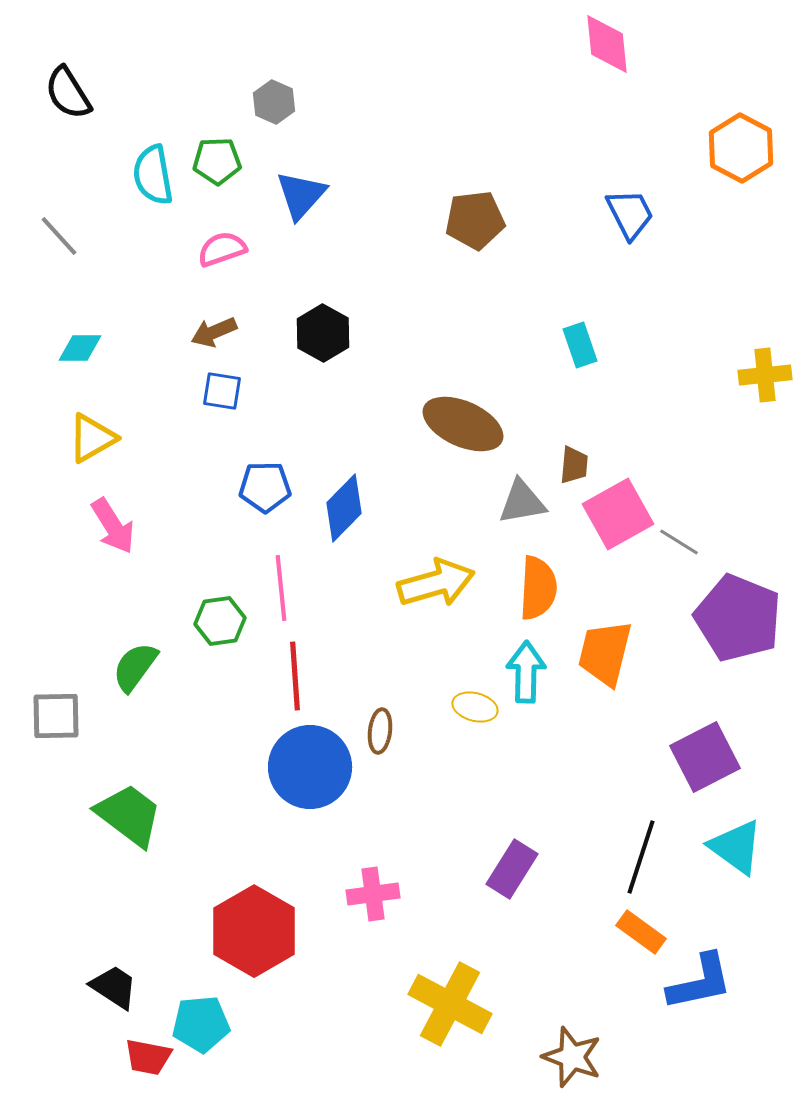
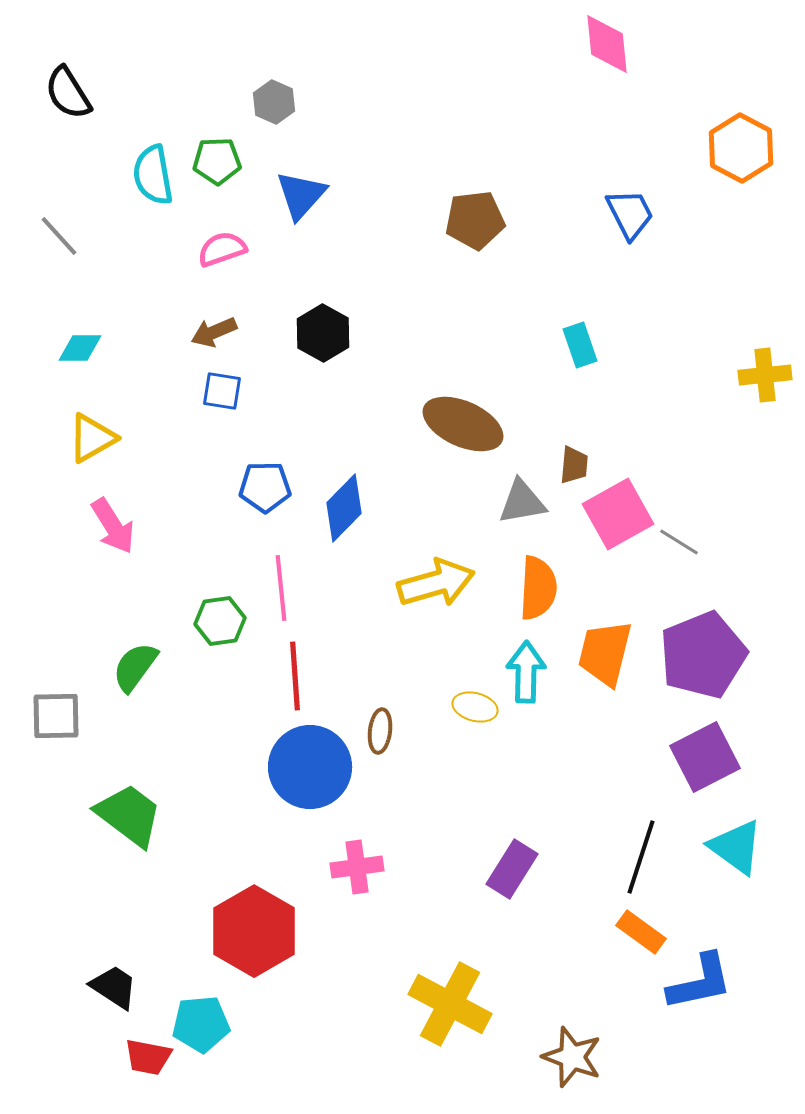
purple pentagon at (738, 618): moved 35 px left, 37 px down; rotated 28 degrees clockwise
pink cross at (373, 894): moved 16 px left, 27 px up
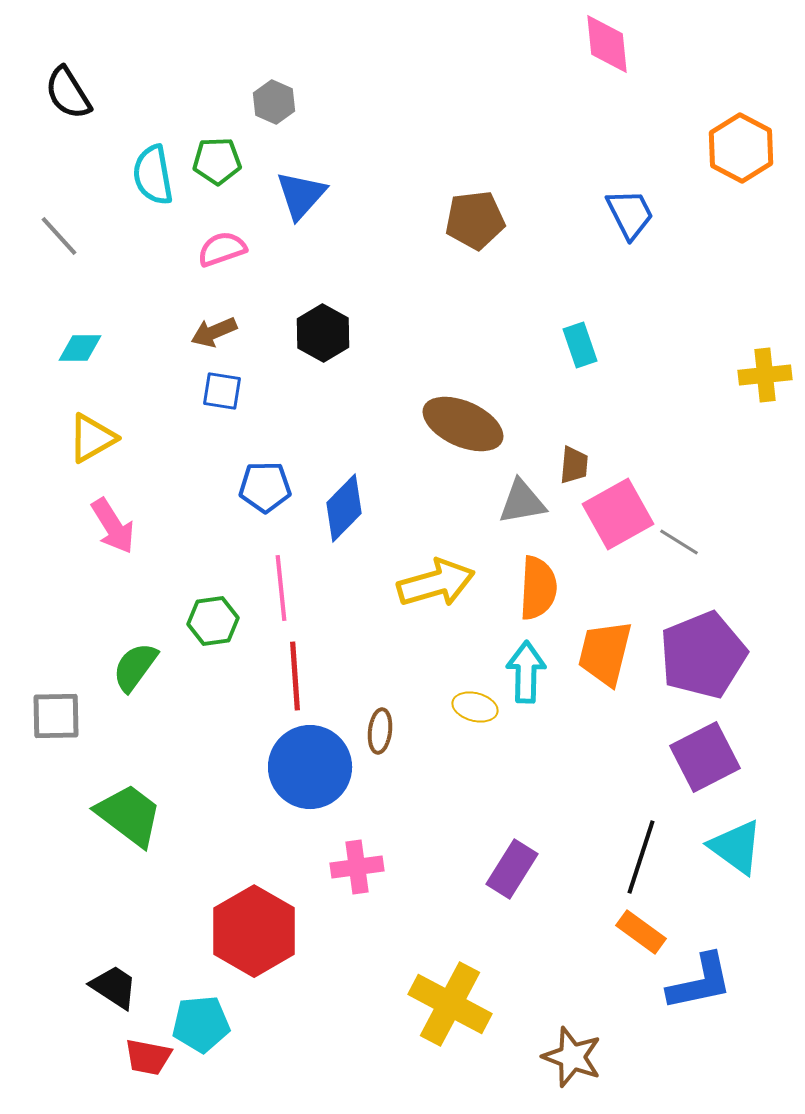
green hexagon at (220, 621): moved 7 px left
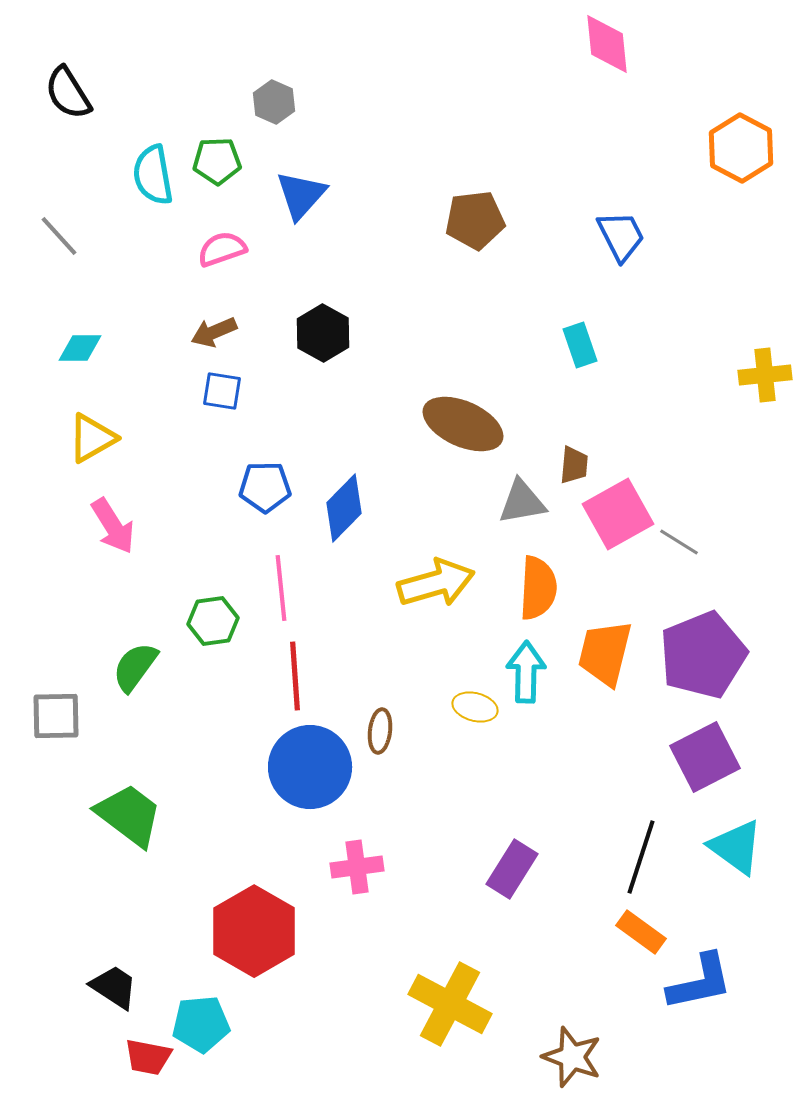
blue trapezoid at (630, 214): moved 9 px left, 22 px down
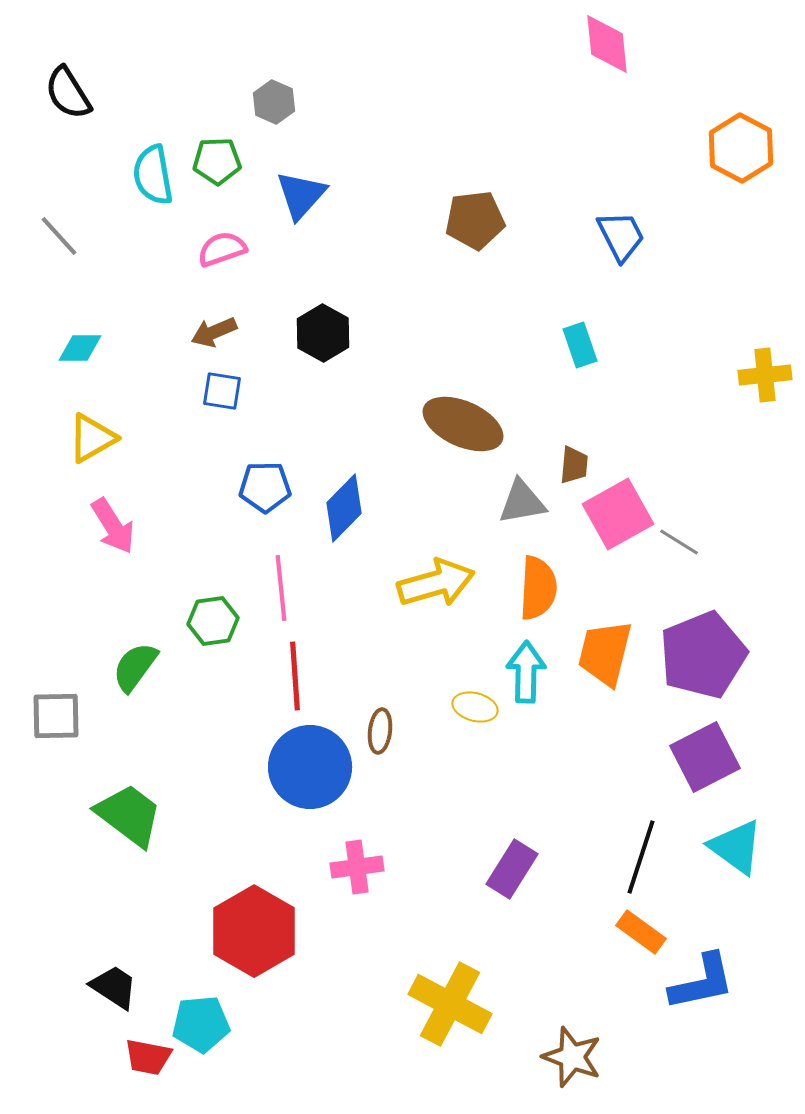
blue L-shape at (700, 982): moved 2 px right
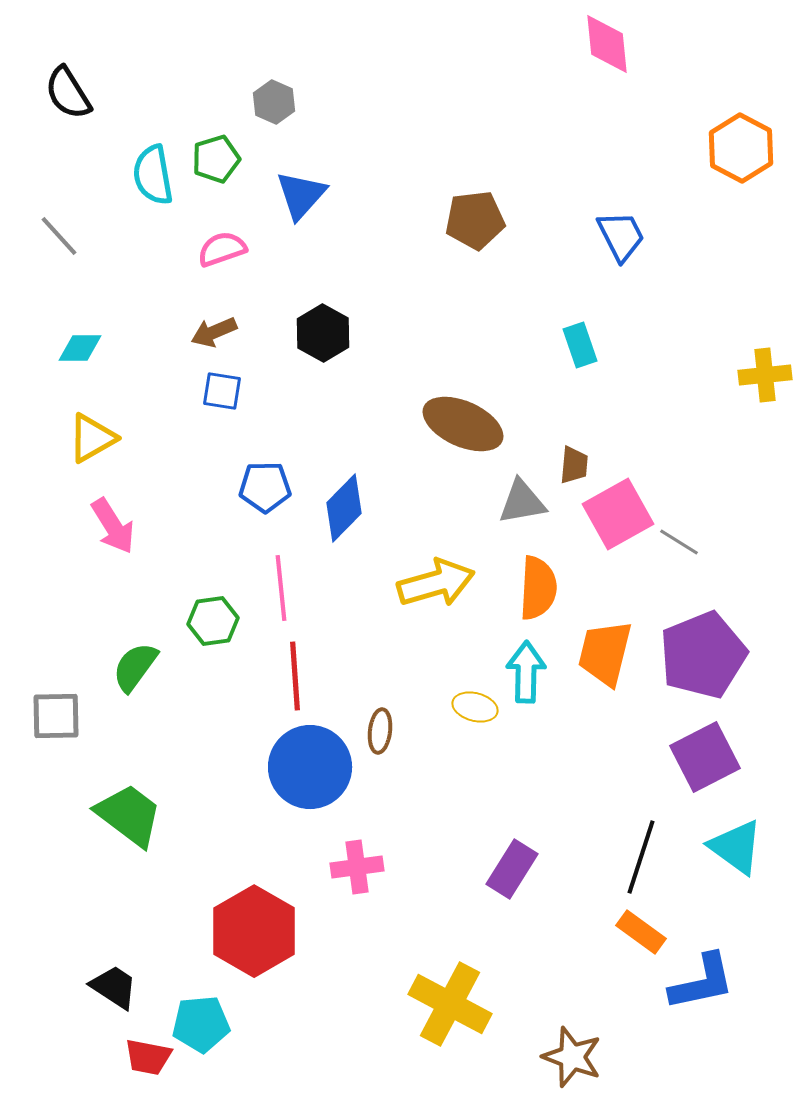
green pentagon at (217, 161): moved 1 px left, 2 px up; rotated 15 degrees counterclockwise
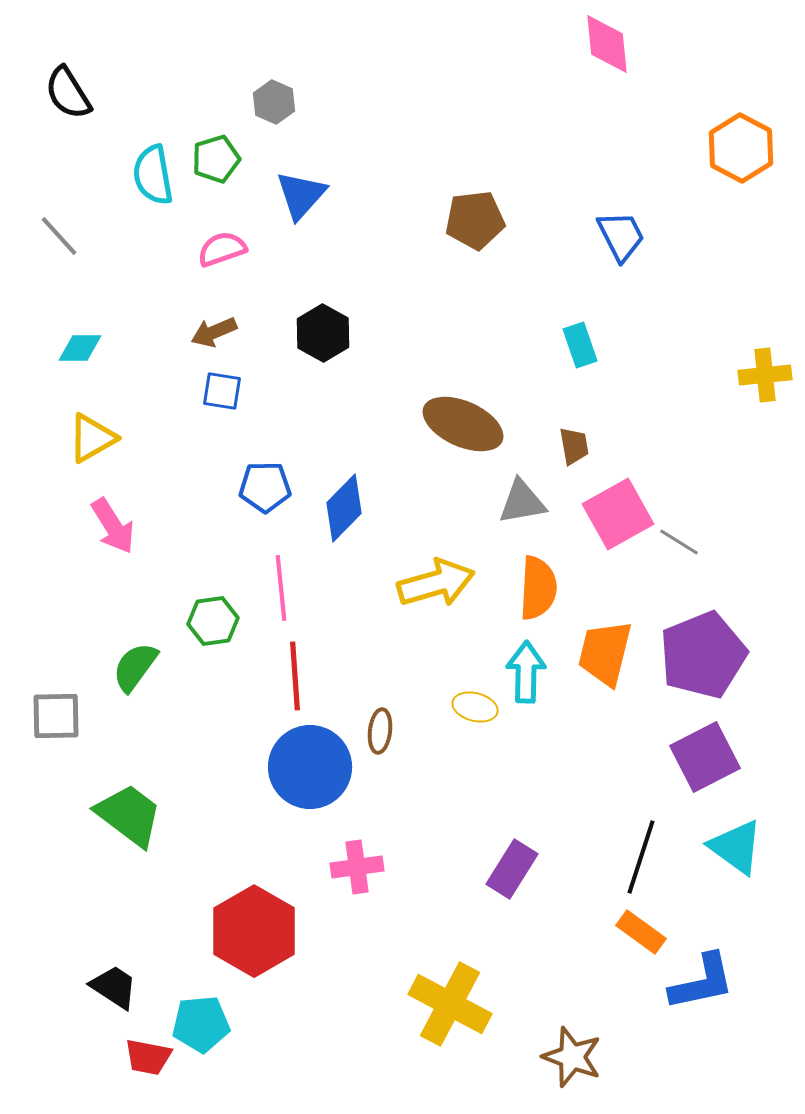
brown trapezoid at (574, 465): moved 19 px up; rotated 15 degrees counterclockwise
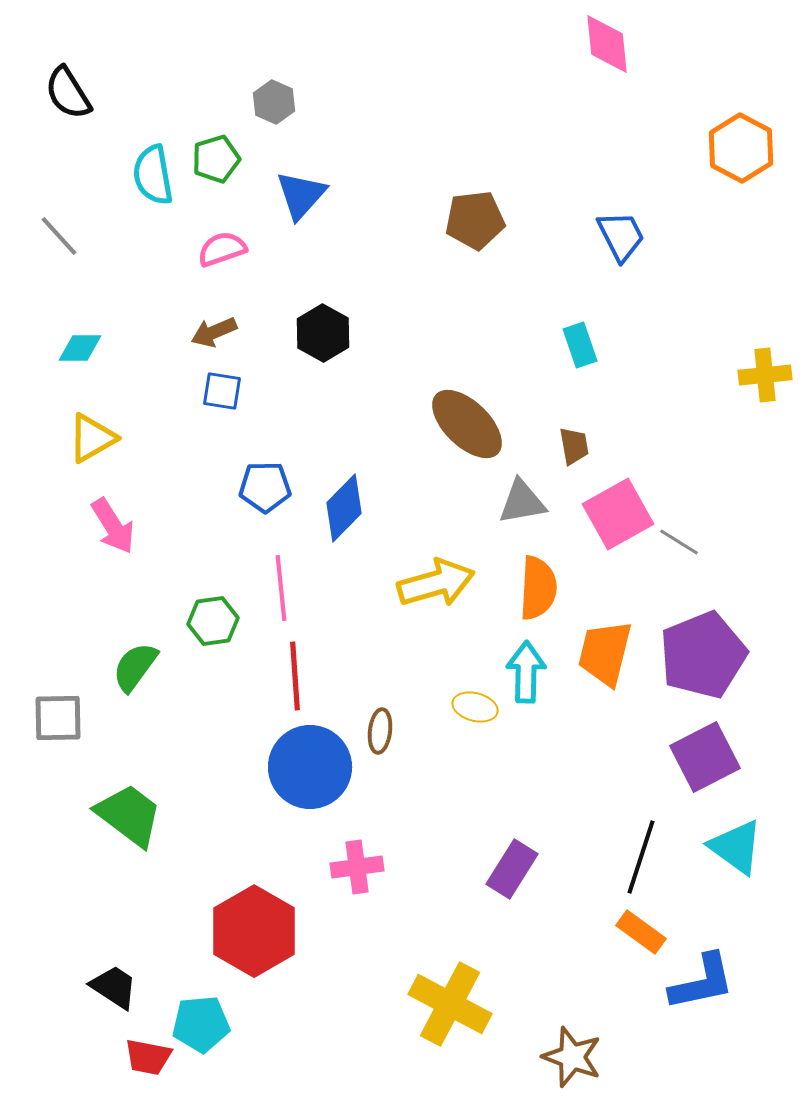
brown ellipse at (463, 424): moved 4 px right; rotated 20 degrees clockwise
gray square at (56, 716): moved 2 px right, 2 px down
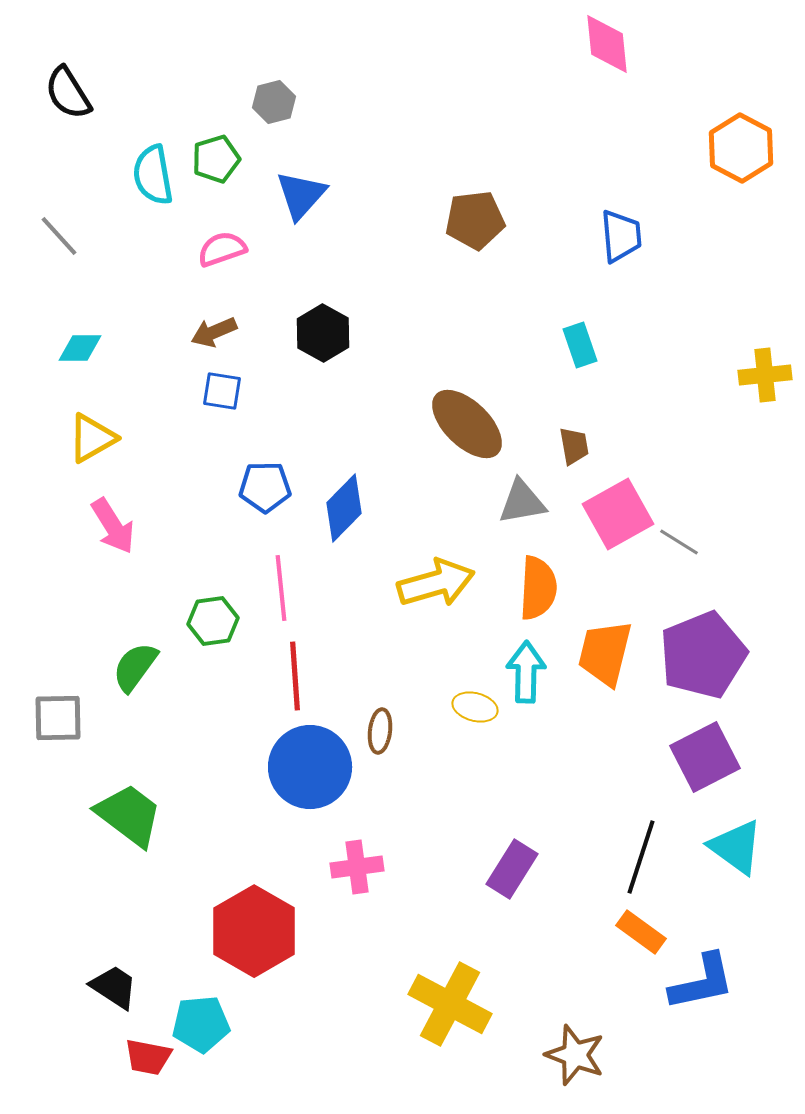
gray hexagon at (274, 102): rotated 21 degrees clockwise
blue trapezoid at (621, 236): rotated 22 degrees clockwise
brown star at (572, 1057): moved 3 px right, 2 px up
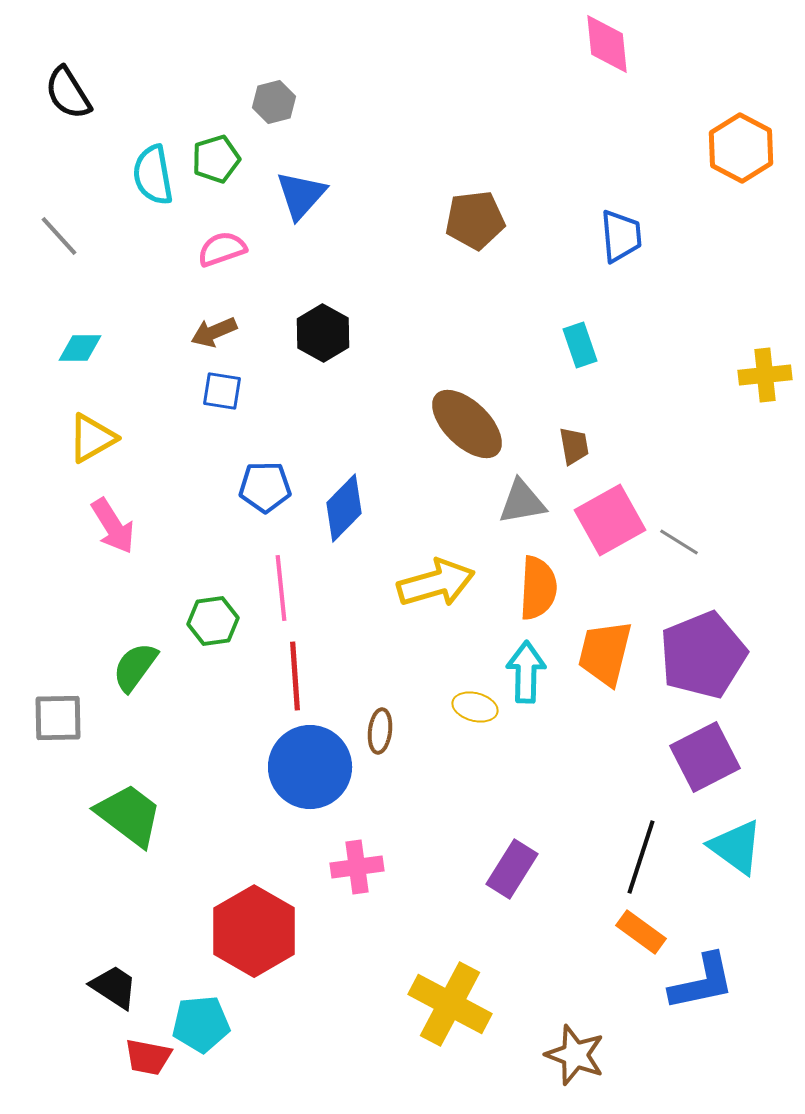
pink square at (618, 514): moved 8 px left, 6 px down
